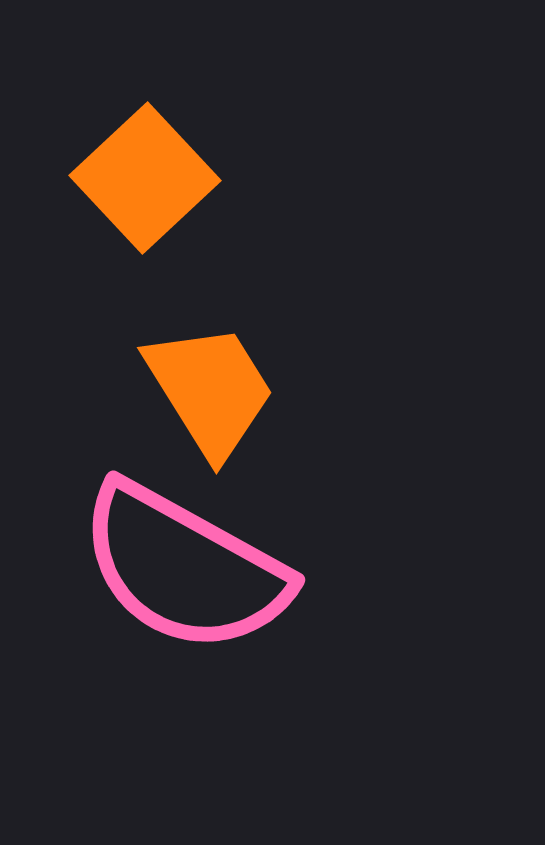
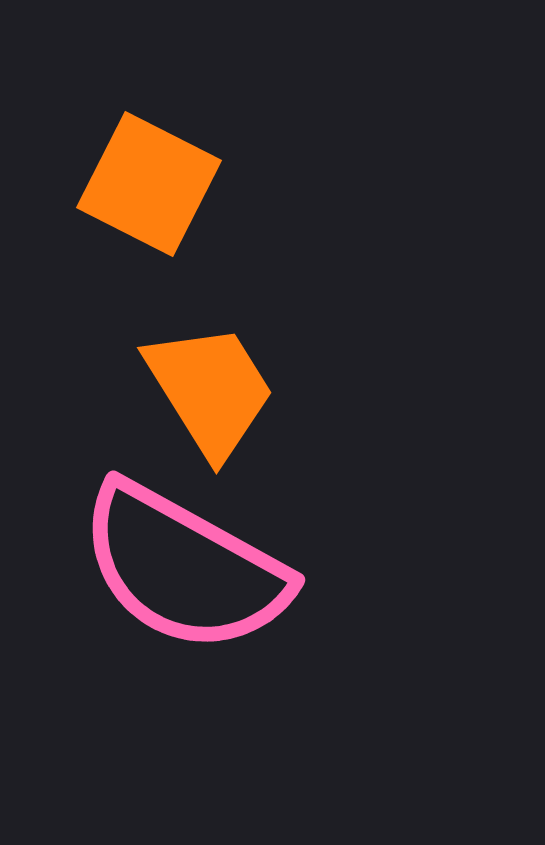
orange square: moved 4 px right, 6 px down; rotated 20 degrees counterclockwise
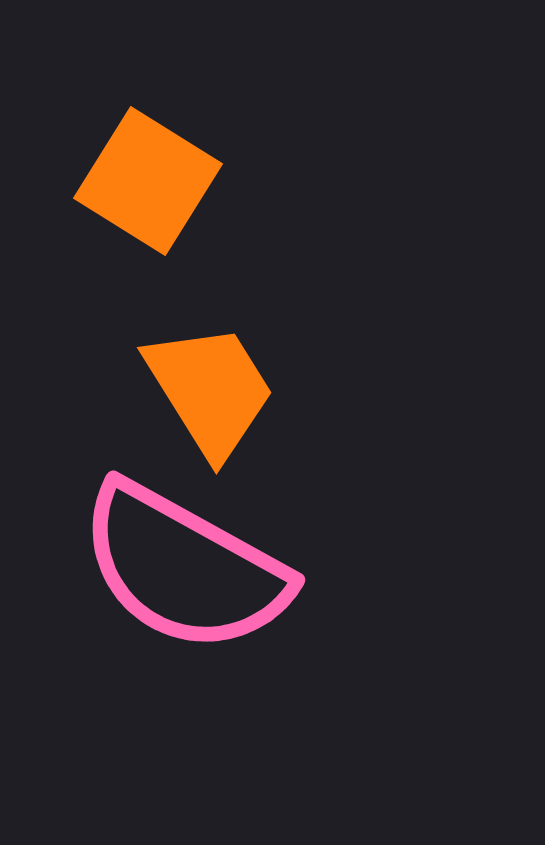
orange square: moved 1 px left, 3 px up; rotated 5 degrees clockwise
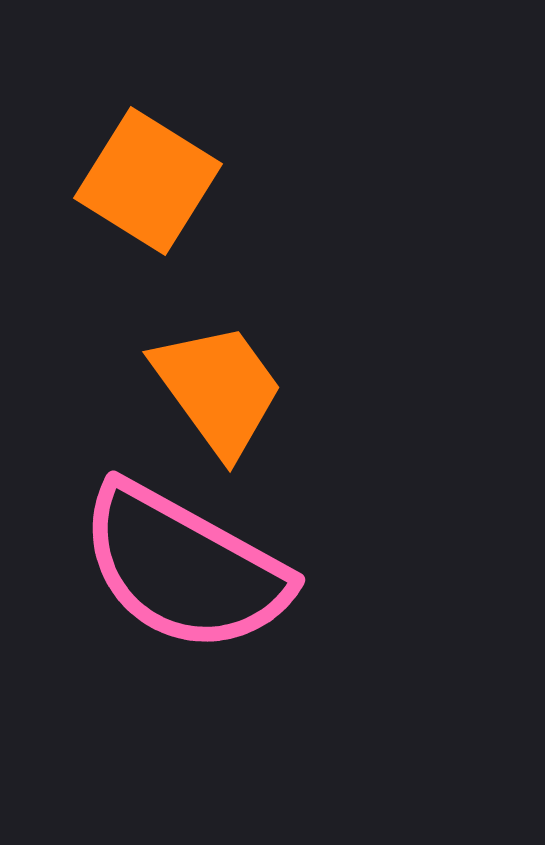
orange trapezoid: moved 8 px right, 1 px up; rotated 4 degrees counterclockwise
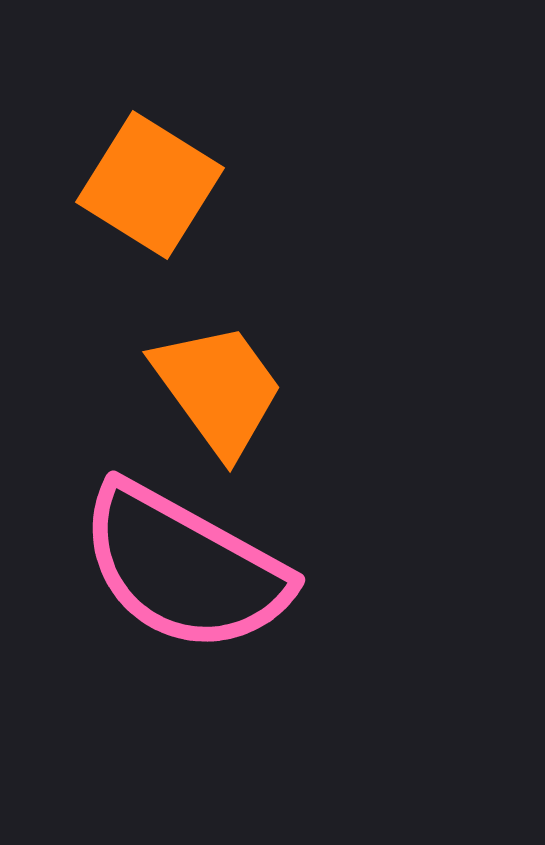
orange square: moved 2 px right, 4 px down
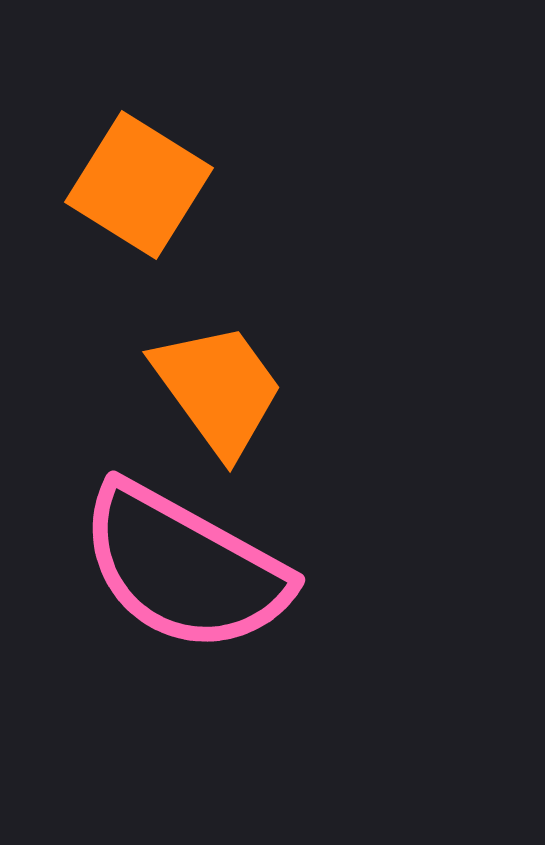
orange square: moved 11 px left
